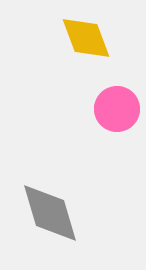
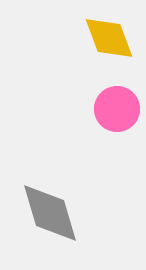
yellow diamond: moved 23 px right
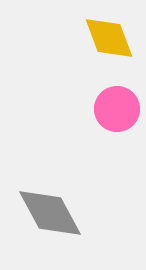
gray diamond: rotated 12 degrees counterclockwise
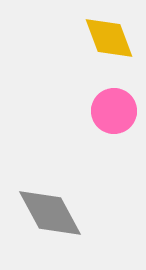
pink circle: moved 3 px left, 2 px down
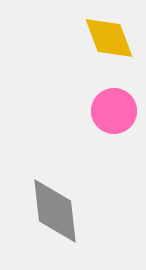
gray diamond: moved 5 px right, 2 px up; rotated 22 degrees clockwise
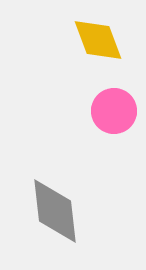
yellow diamond: moved 11 px left, 2 px down
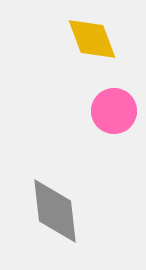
yellow diamond: moved 6 px left, 1 px up
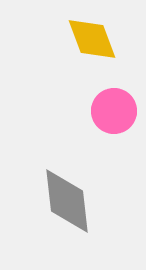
gray diamond: moved 12 px right, 10 px up
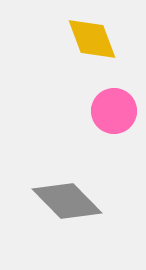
gray diamond: rotated 38 degrees counterclockwise
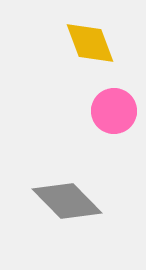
yellow diamond: moved 2 px left, 4 px down
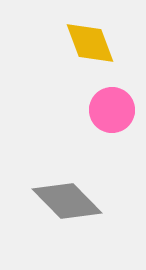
pink circle: moved 2 px left, 1 px up
